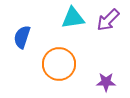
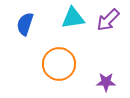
blue semicircle: moved 3 px right, 13 px up
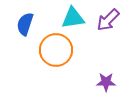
orange circle: moved 3 px left, 14 px up
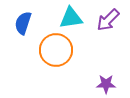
cyan triangle: moved 2 px left
blue semicircle: moved 2 px left, 1 px up
purple star: moved 2 px down
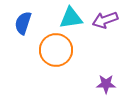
purple arrow: moved 3 px left; rotated 25 degrees clockwise
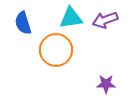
blue semicircle: rotated 35 degrees counterclockwise
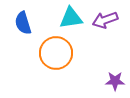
orange circle: moved 3 px down
purple star: moved 9 px right, 3 px up
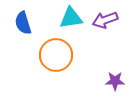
orange circle: moved 2 px down
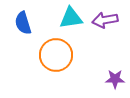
purple arrow: rotated 10 degrees clockwise
purple star: moved 2 px up
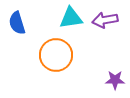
blue semicircle: moved 6 px left
purple star: moved 1 px down
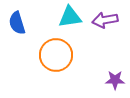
cyan triangle: moved 1 px left, 1 px up
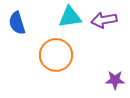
purple arrow: moved 1 px left
